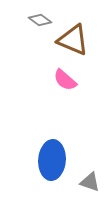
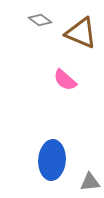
brown triangle: moved 8 px right, 7 px up
gray triangle: rotated 25 degrees counterclockwise
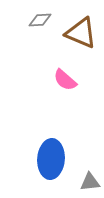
gray diamond: rotated 40 degrees counterclockwise
blue ellipse: moved 1 px left, 1 px up
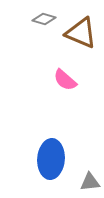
gray diamond: moved 4 px right, 1 px up; rotated 20 degrees clockwise
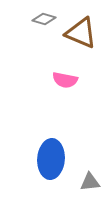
pink semicircle: rotated 30 degrees counterclockwise
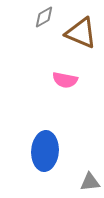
gray diamond: moved 2 px up; rotated 45 degrees counterclockwise
blue ellipse: moved 6 px left, 8 px up
